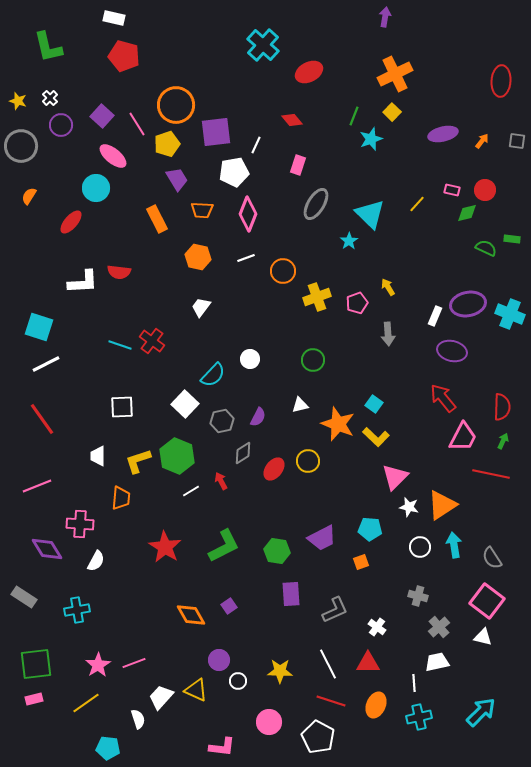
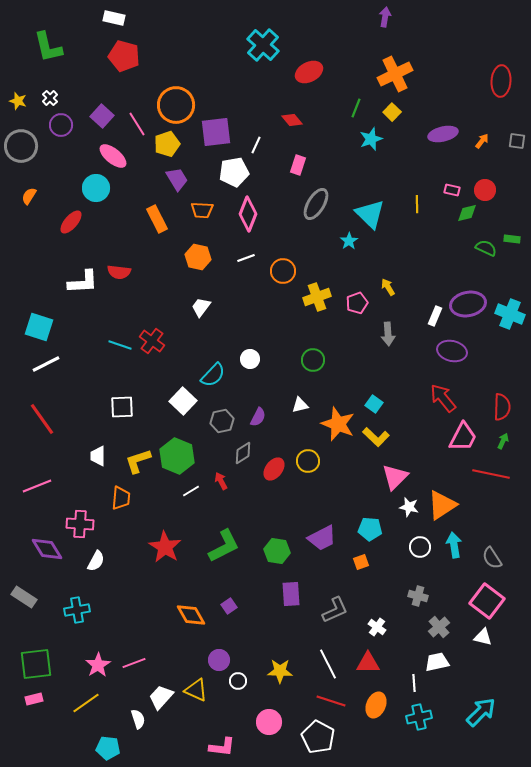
green line at (354, 116): moved 2 px right, 8 px up
yellow line at (417, 204): rotated 42 degrees counterclockwise
white square at (185, 404): moved 2 px left, 3 px up
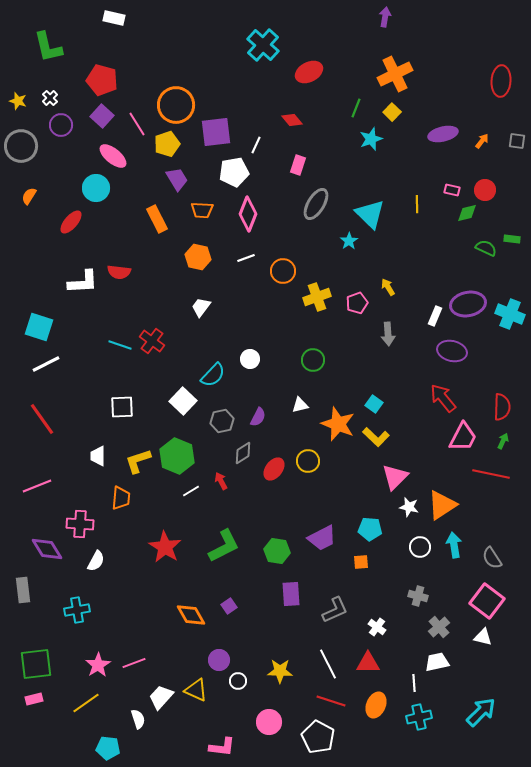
red pentagon at (124, 56): moved 22 px left, 24 px down
orange square at (361, 562): rotated 14 degrees clockwise
gray rectangle at (24, 597): moved 1 px left, 7 px up; rotated 50 degrees clockwise
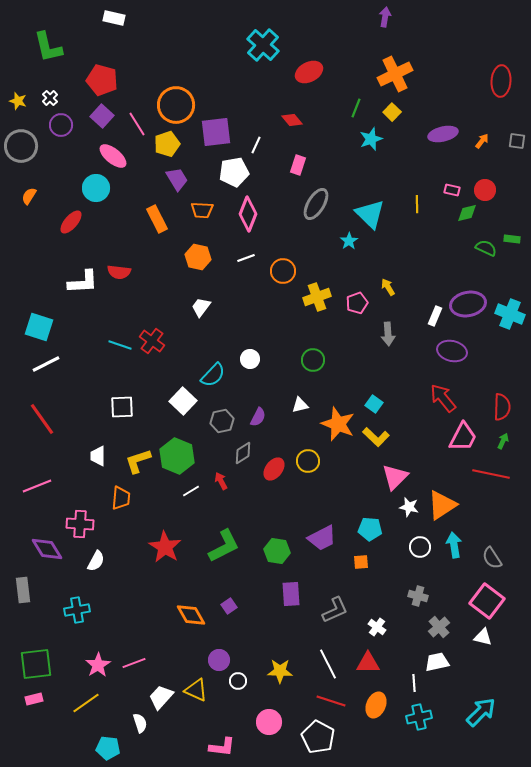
white semicircle at (138, 719): moved 2 px right, 4 px down
